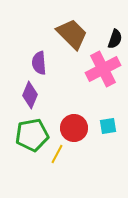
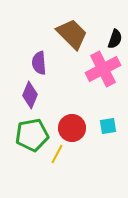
red circle: moved 2 px left
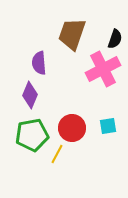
brown trapezoid: rotated 116 degrees counterclockwise
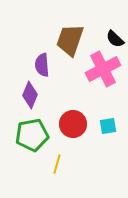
brown trapezoid: moved 2 px left, 6 px down
black semicircle: rotated 114 degrees clockwise
purple semicircle: moved 3 px right, 2 px down
red circle: moved 1 px right, 4 px up
yellow line: moved 10 px down; rotated 12 degrees counterclockwise
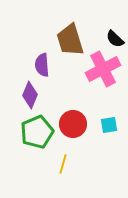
brown trapezoid: rotated 36 degrees counterclockwise
cyan square: moved 1 px right, 1 px up
green pentagon: moved 5 px right, 3 px up; rotated 12 degrees counterclockwise
yellow line: moved 6 px right
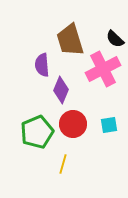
purple diamond: moved 31 px right, 5 px up
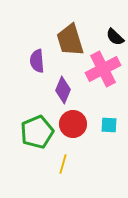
black semicircle: moved 2 px up
purple semicircle: moved 5 px left, 4 px up
purple diamond: moved 2 px right
cyan square: rotated 12 degrees clockwise
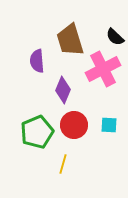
red circle: moved 1 px right, 1 px down
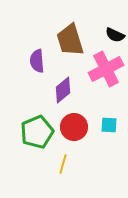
black semicircle: moved 2 px up; rotated 18 degrees counterclockwise
pink cross: moved 3 px right
purple diamond: rotated 28 degrees clockwise
red circle: moved 2 px down
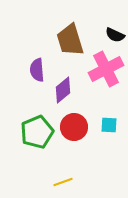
purple semicircle: moved 9 px down
yellow line: moved 18 px down; rotated 54 degrees clockwise
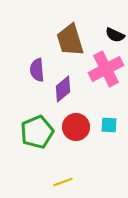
purple diamond: moved 1 px up
red circle: moved 2 px right
